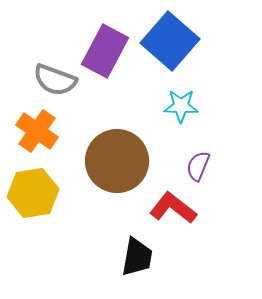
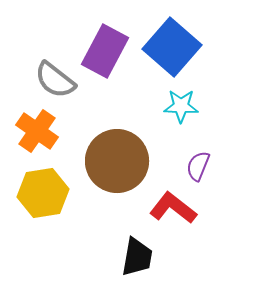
blue square: moved 2 px right, 6 px down
gray semicircle: rotated 18 degrees clockwise
yellow hexagon: moved 10 px right
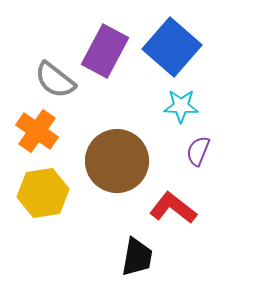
purple semicircle: moved 15 px up
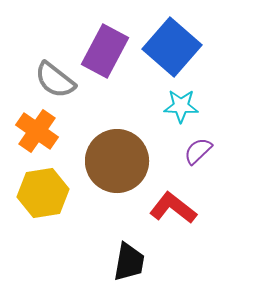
purple semicircle: rotated 24 degrees clockwise
black trapezoid: moved 8 px left, 5 px down
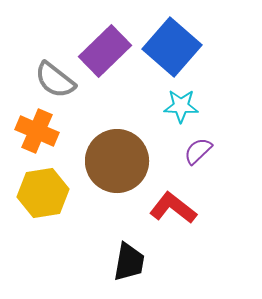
purple rectangle: rotated 18 degrees clockwise
orange cross: rotated 12 degrees counterclockwise
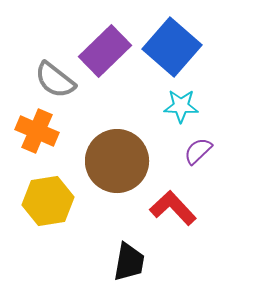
yellow hexagon: moved 5 px right, 8 px down
red L-shape: rotated 9 degrees clockwise
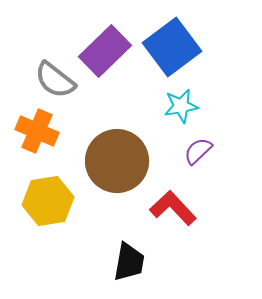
blue square: rotated 12 degrees clockwise
cyan star: rotated 12 degrees counterclockwise
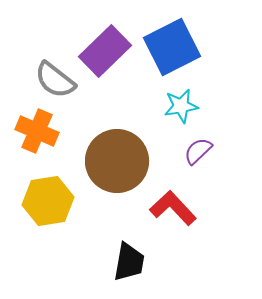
blue square: rotated 10 degrees clockwise
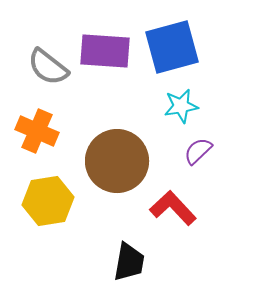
blue square: rotated 12 degrees clockwise
purple rectangle: rotated 48 degrees clockwise
gray semicircle: moved 7 px left, 13 px up
